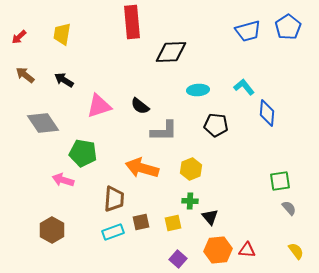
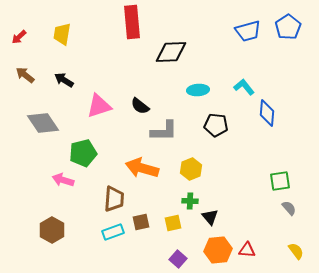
green pentagon: rotated 24 degrees counterclockwise
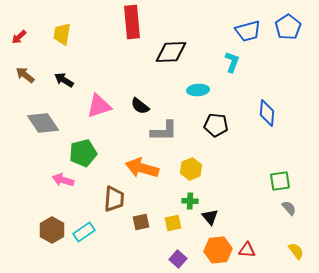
cyan L-shape: moved 12 px left, 25 px up; rotated 60 degrees clockwise
cyan rectangle: moved 29 px left; rotated 15 degrees counterclockwise
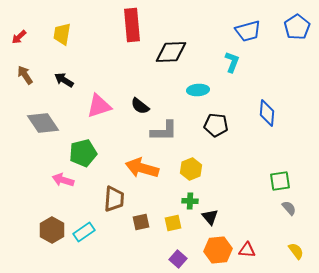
red rectangle: moved 3 px down
blue pentagon: moved 9 px right
brown arrow: rotated 18 degrees clockwise
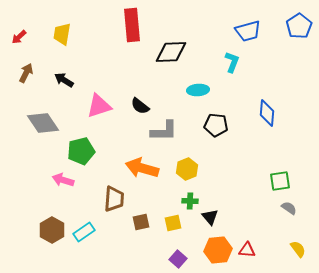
blue pentagon: moved 2 px right, 1 px up
brown arrow: moved 1 px right, 2 px up; rotated 60 degrees clockwise
green pentagon: moved 2 px left, 2 px up
yellow hexagon: moved 4 px left
gray semicircle: rotated 14 degrees counterclockwise
yellow semicircle: moved 2 px right, 2 px up
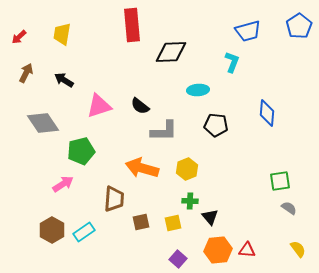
pink arrow: moved 4 px down; rotated 130 degrees clockwise
